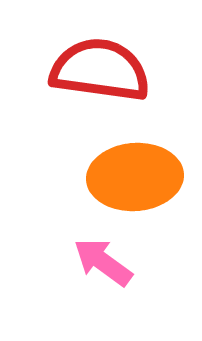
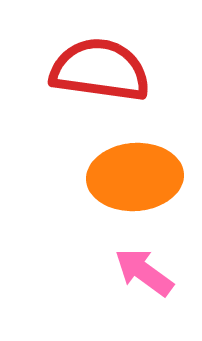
pink arrow: moved 41 px right, 10 px down
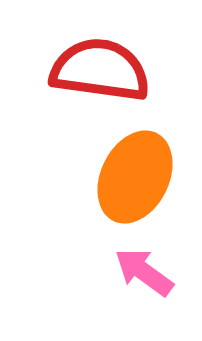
orange ellipse: rotated 60 degrees counterclockwise
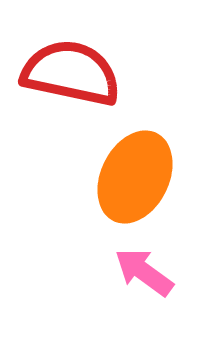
red semicircle: moved 29 px left, 3 px down; rotated 4 degrees clockwise
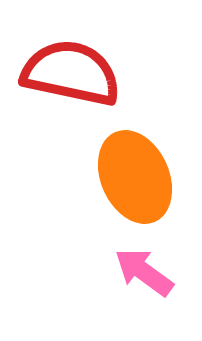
orange ellipse: rotated 50 degrees counterclockwise
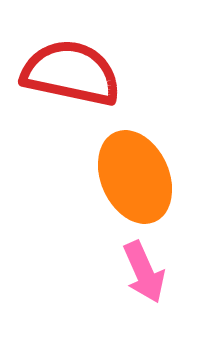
pink arrow: rotated 150 degrees counterclockwise
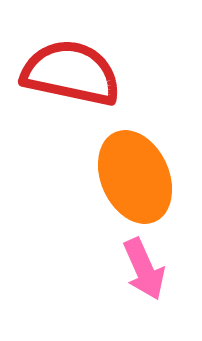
pink arrow: moved 3 px up
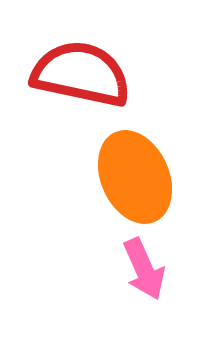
red semicircle: moved 10 px right, 1 px down
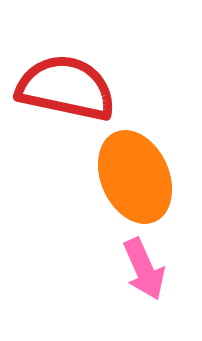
red semicircle: moved 15 px left, 14 px down
